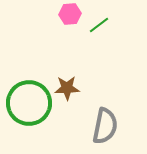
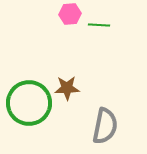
green line: rotated 40 degrees clockwise
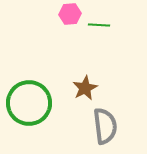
brown star: moved 18 px right; rotated 25 degrees counterclockwise
gray semicircle: rotated 18 degrees counterclockwise
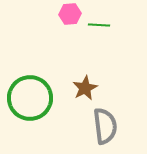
green circle: moved 1 px right, 5 px up
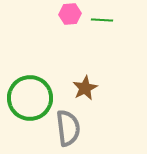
green line: moved 3 px right, 5 px up
gray semicircle: moved 37 px left, 2 px down
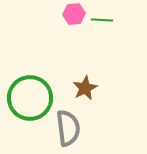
pink hexagon: moved 4 px right
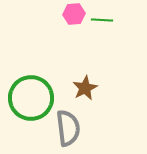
green circle: moved 1 px right
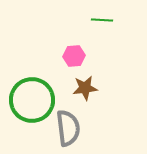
pink hexagon: moved 42 px down
brown star: rotated 20 degrees clockwise
green circle: moved 1 px right, 2 px down
